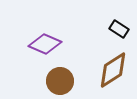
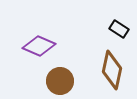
purple diamond: moved 6 px left, 2 px down
brown diamond: moved 1 px left; rotated 45 degrees counterclockwise
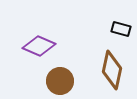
black rectangle: moved 2 px right; rotated 18 degrees counterclockwise
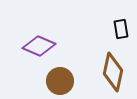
black rectangle: rotated 66 degrees clockwise
brown diamond: moved 1 px right, 2 px down
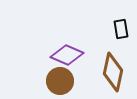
purple diamond: moved 28 px right, 9 px down
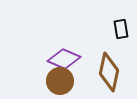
purple diamond: moved 3 px left, 4 px down
brown diamond: moved 4 px left
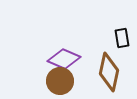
black rectangle: moved 1 px right, 9 px down
